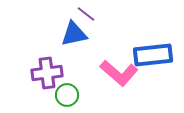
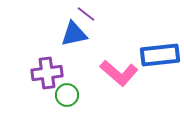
blue rectangle: moved 7 px right
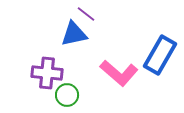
blue rectangle: rotated 54 degrees counterclockwise
purple cross: rotated 12 degrees clockwise
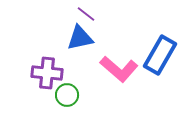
blue triangle: moved 6 px right, 4 px down
pink L-shape: moved 4 px up
